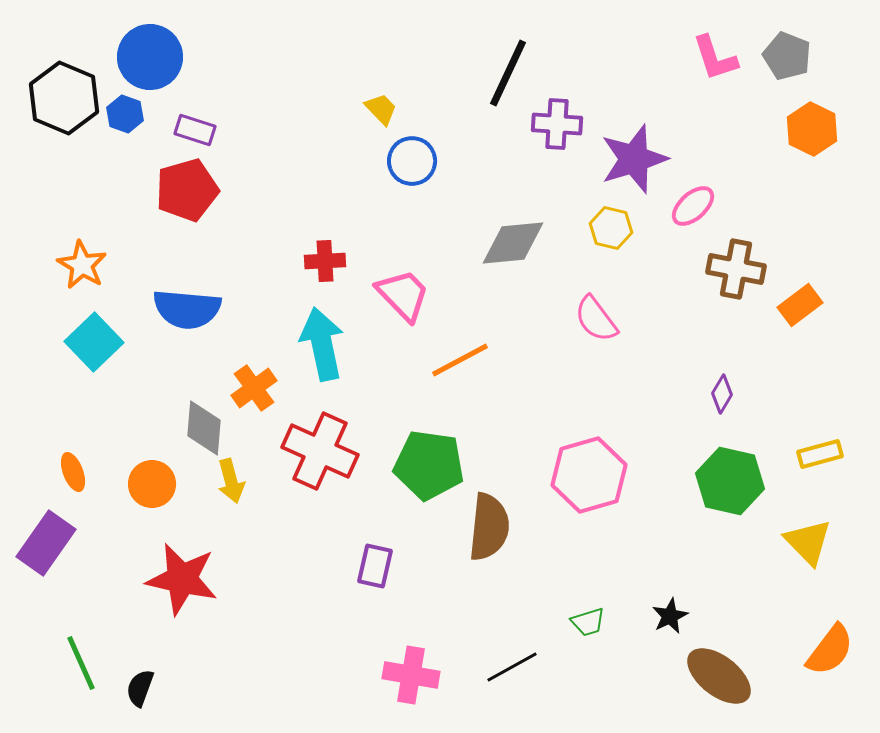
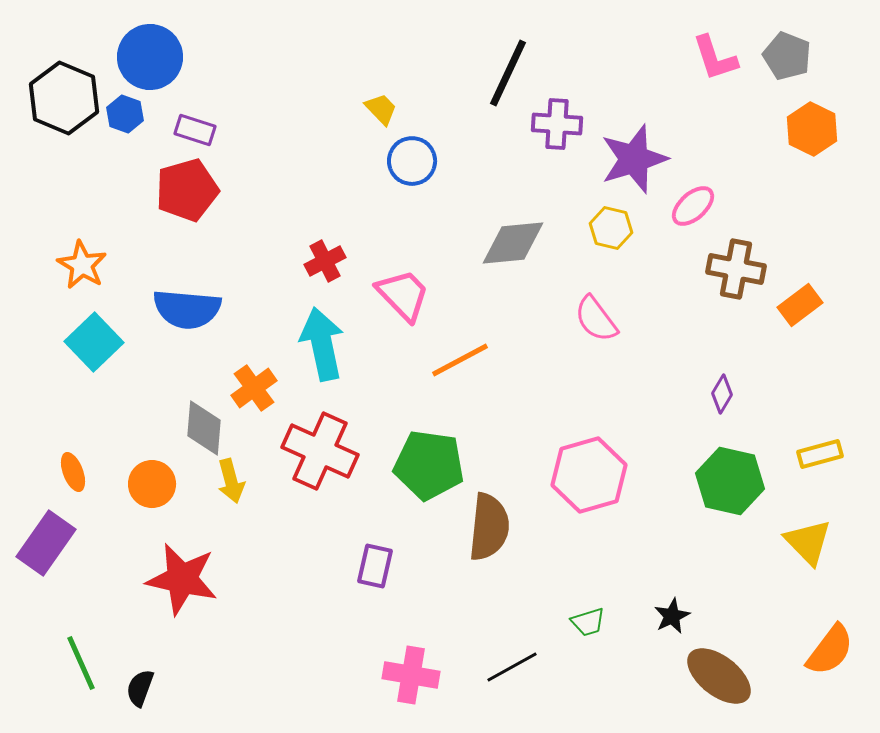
red cross at (325, 261): rotated 24 degrees counterclockwise
black star at (670, 616): moved 2 px right
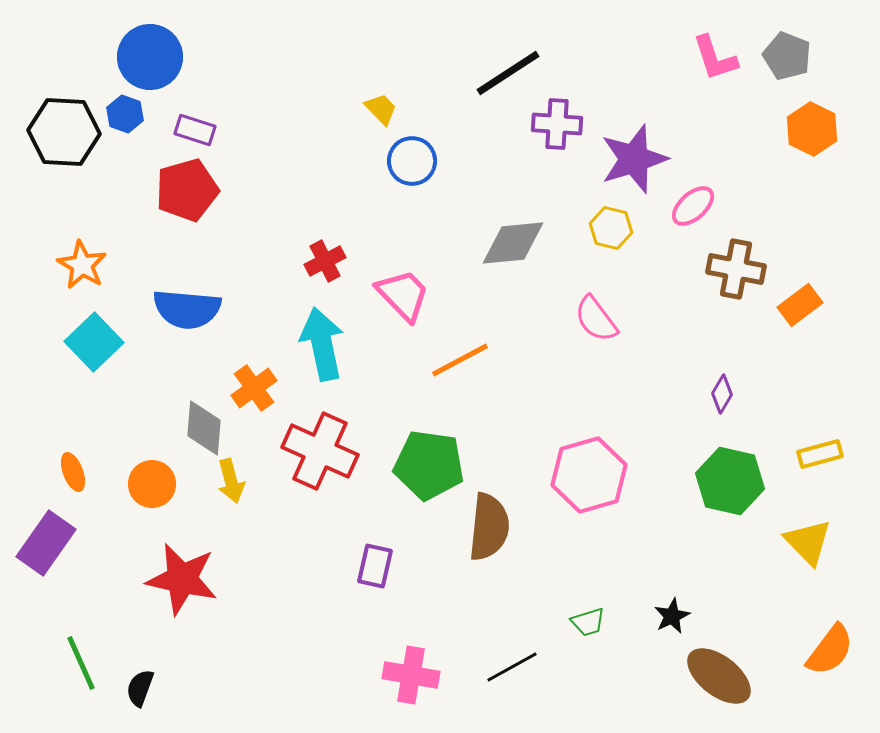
black line at (508, 73): rotated 32 degrees clockwise
black hexagon at (64, 98): moved 34 px down; rotated 20 degrees counterclockwise
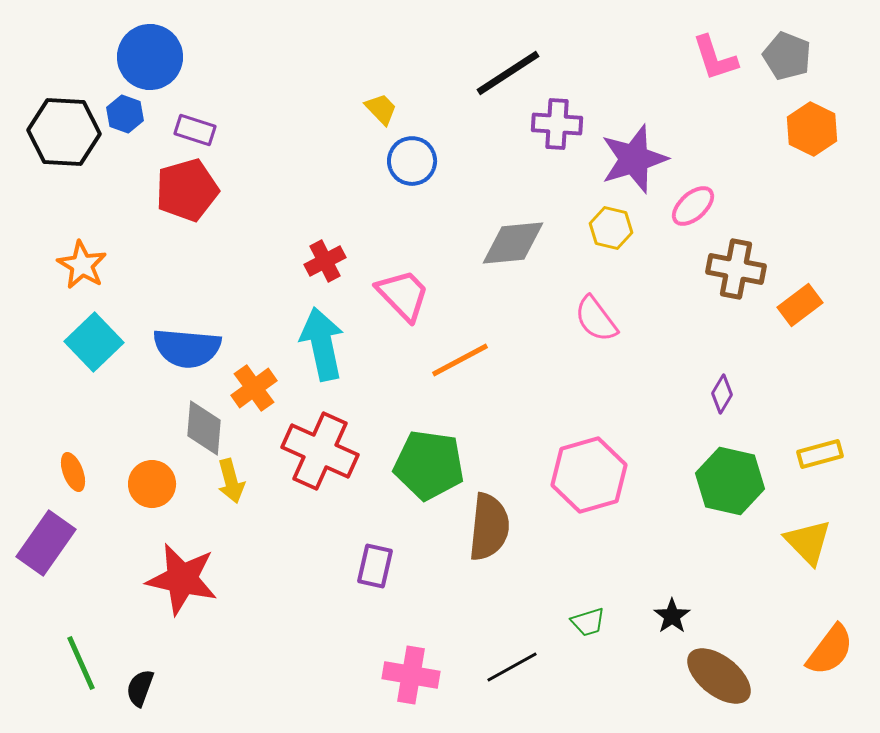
blue semicircle at (187, 309): moved 39 px down
black star at (672, 616): rotated 9 degrees counterclockwise
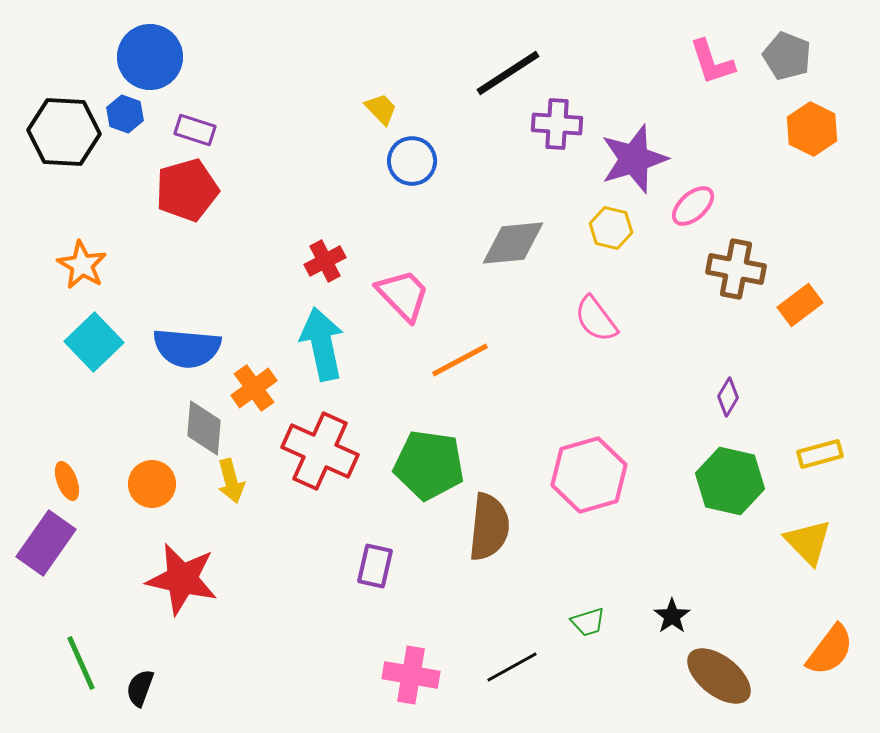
pink L-shape at (715, 58): moved 3 px left, 4 px down
purple diamond at (722, 394): moved 6 px right, 3 px down
orange ellipse at (73, 472): moved 6 px left, 9 px down
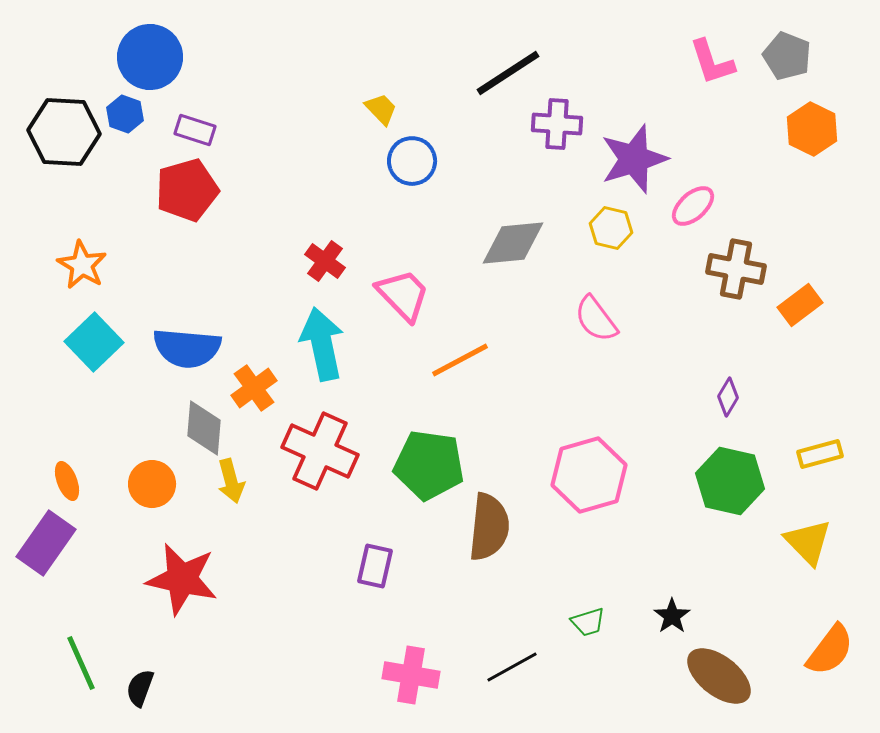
red cross at (325, 261): rotated 27 degrees counterclockwise
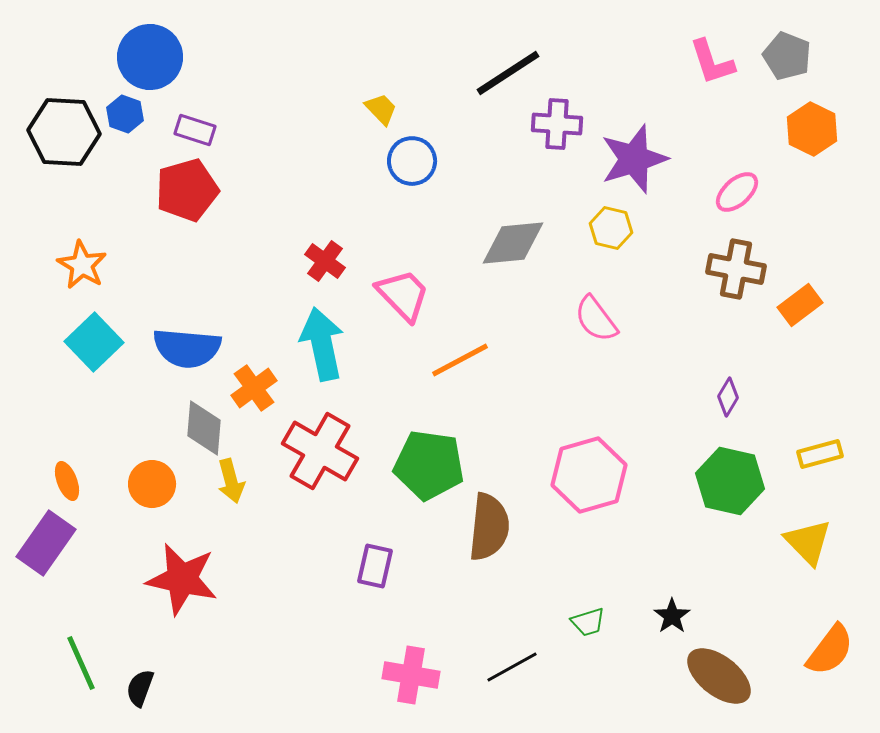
pink ellipse at (693, 206): moved 44 px right, 14 px up
red cross at (320, 451): rotated 6 degrees clockwise
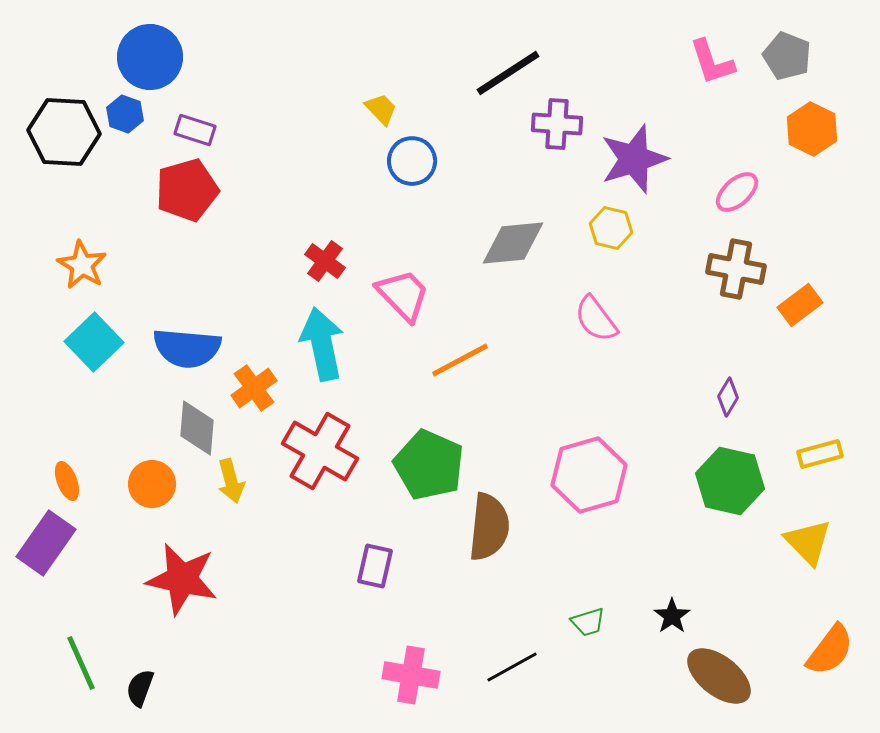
gray diamond at (204, 428): moved 7 px left
green pentagon at (429, 465): rotated 16 degrees clockwise
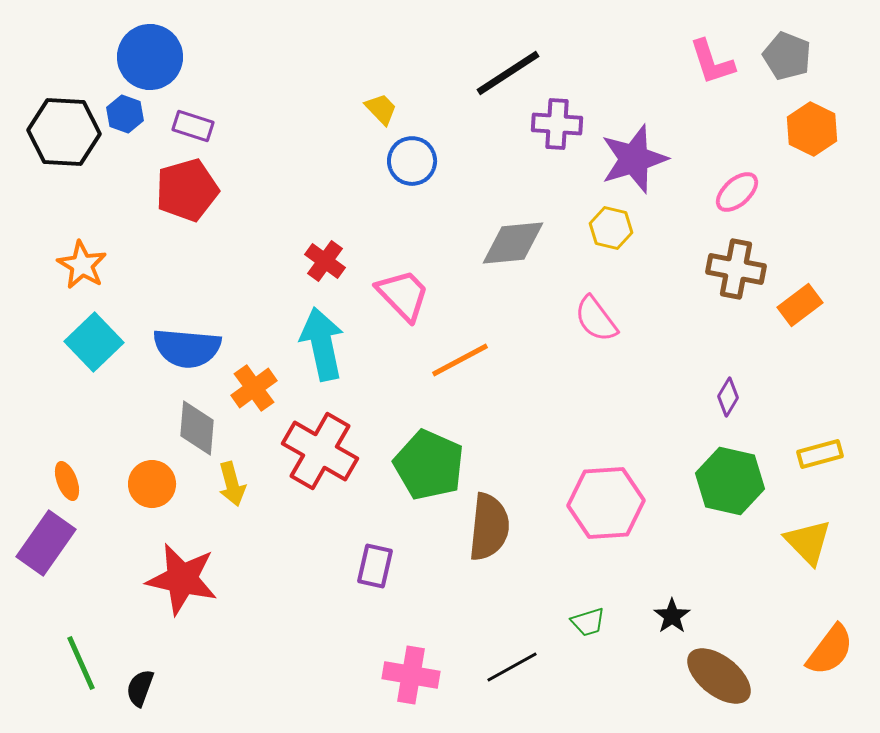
purple rectangle at (195, 130): moved 2 px left, 4 px up
pink hexagon at (589, 475): moved 17 px right, 28 px down; rotated 12 degrees clockwise
yellow arrow at (231, 481): moved 1 px right, 3 px down
